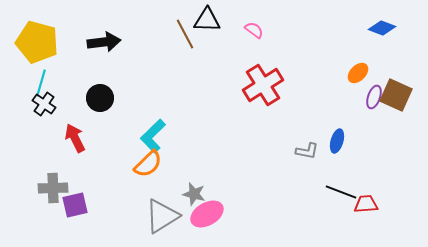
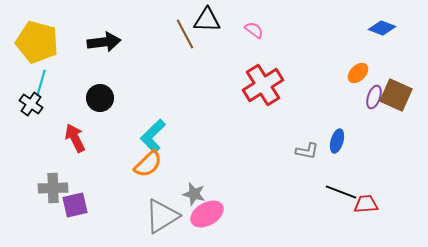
black cross: moved 13 px left
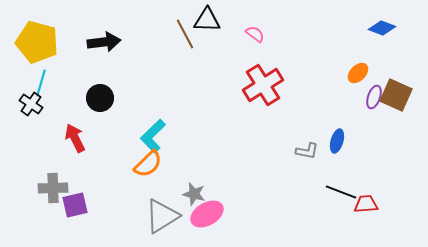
pink semicircle: moved 1 px right, 4 px down
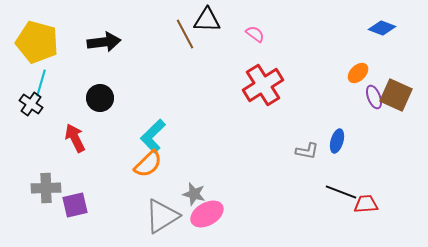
purple ellipse: rotated 40 degrees counterclockwise
gray cross: moved 7 px left
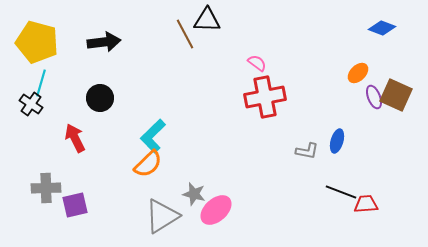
pink semicircle: moved 2 px right, 29 px down
red cross: moved 2 px right, 12 px down; rotated 21 degrees clockwise
pink ellipse: moved 9 px right, 4 px up; rotated 12 degrees counterclockwise
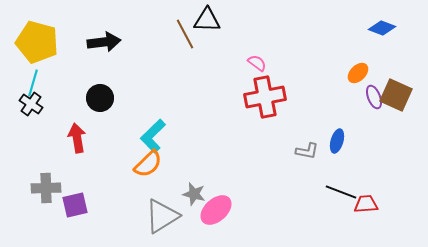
cyan line: moved 8 px left
red arrow: moved 2 px right; rotated 16 degrees clockwise
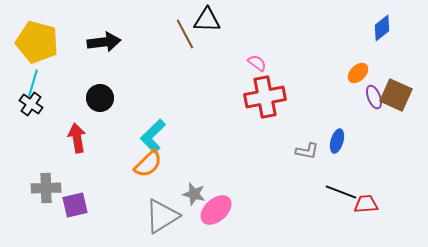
blue diamond: rotated 60 degrees counterclockwise
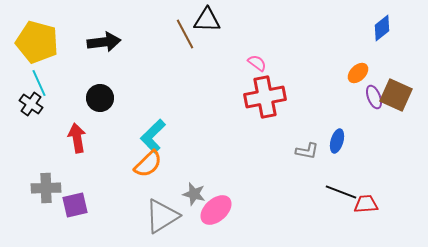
cyan line: moved 6 px right; rotated 40 degrees counterclockwise
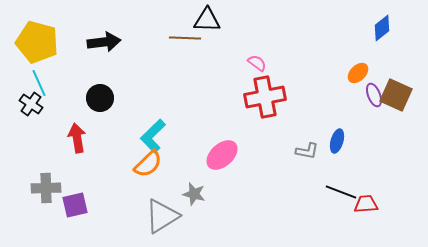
brown line: moved 4 px down; rotated 60 degrees counterclockwise
purple ellipse: moved 2 px up
pink ellipse: moved 6 px right, 55 px up
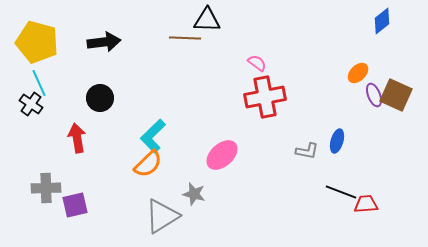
blue diamond: moved 7 px up
